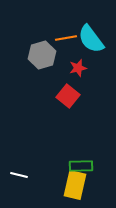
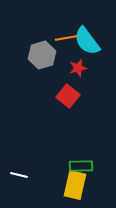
cyan semicircle: moved 4 px left, 2 px down
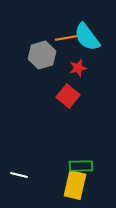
cyan semicircle: moved 4 px up
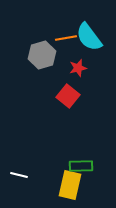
cyan semicircle: moved 2 px right
yellow rectangle: moved 5 px left
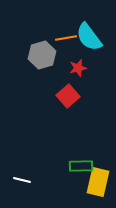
red square: rotated 10 degrees clockwise
white line: moved 3 px right, 5 px down
yellow rectangle: moved 28 px right, 3 px up
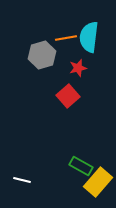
cyan semicircle: rotated 44 degrees clockwise
green rectangle: rotated 30 degrees clockwise
yellow rectangle: rotated 28 degrees clockwise
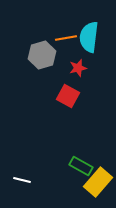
red square: rotated 20 degrees counterclockwise
